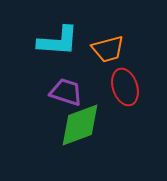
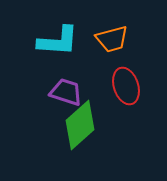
orange trapezoid: moved 4 px right, 10 px up
red ellipse: moved 1 px right, 1 px up
green diamond: rotated 21 degrees counterclockwise
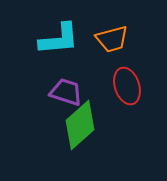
cyan L-shape: moved 1 px right, 2 px up; rotated 9 degrees counterclockwise
red ellipse: moved 1 px right
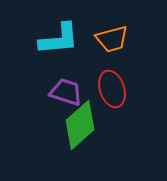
red ellipse: moved 15 px left, 3 px down
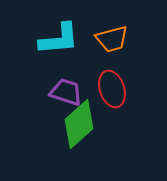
green diamond: moved 1 px left, 1 px up
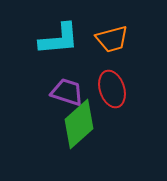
purple trapezoid: moved 1 px right
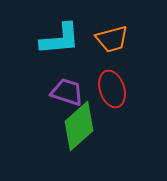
cyan L-shape: moved 1 px right
green diamond: moved 2 px down
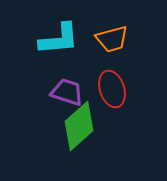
cyan L-shape: moved 1 px left
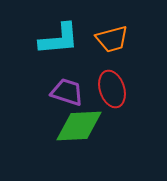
green diamond: rotated 39 degrees clockwise
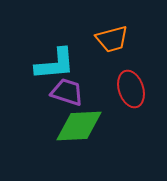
cyan L-shape: moved 4 px left, 25 px down
red ellipse: moved 19 px right
